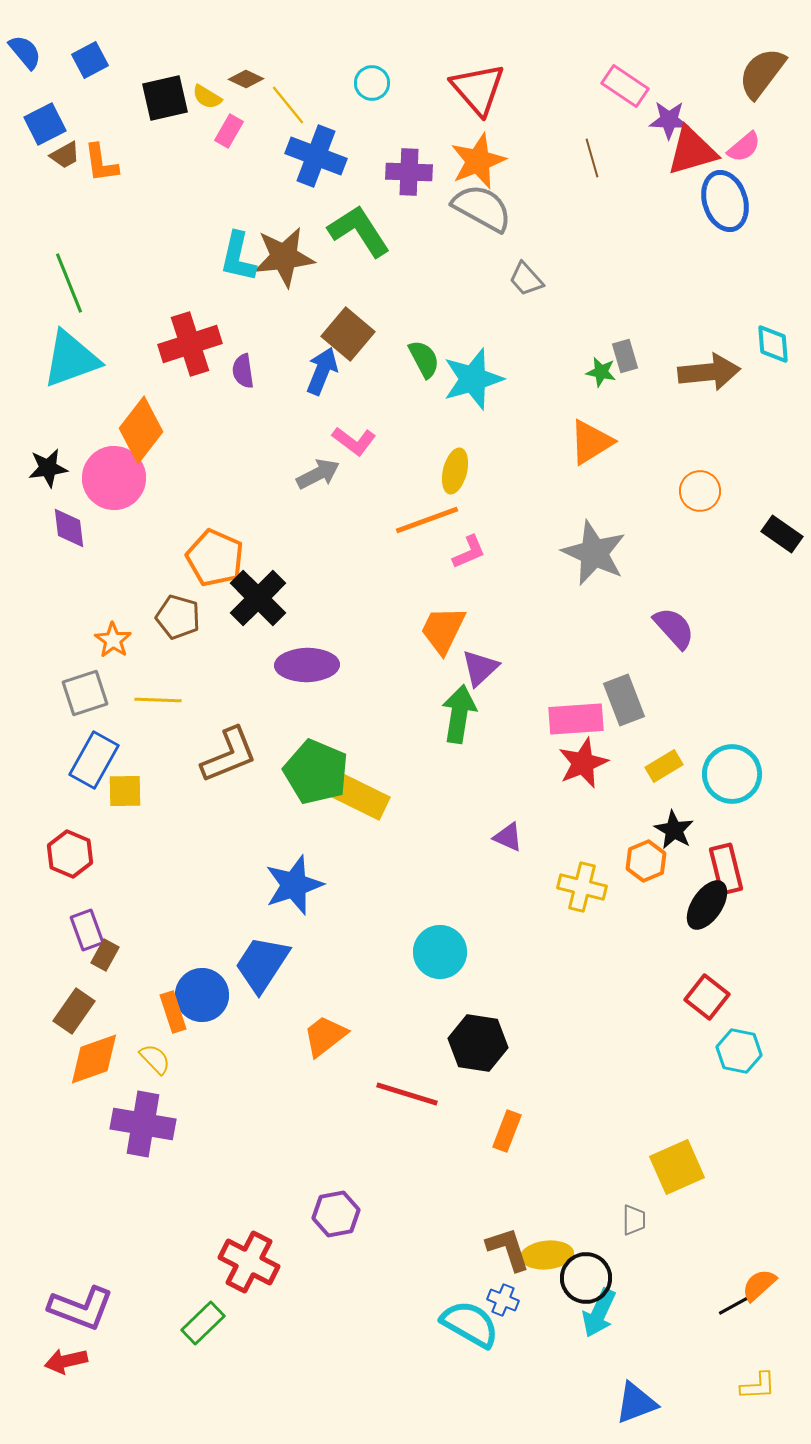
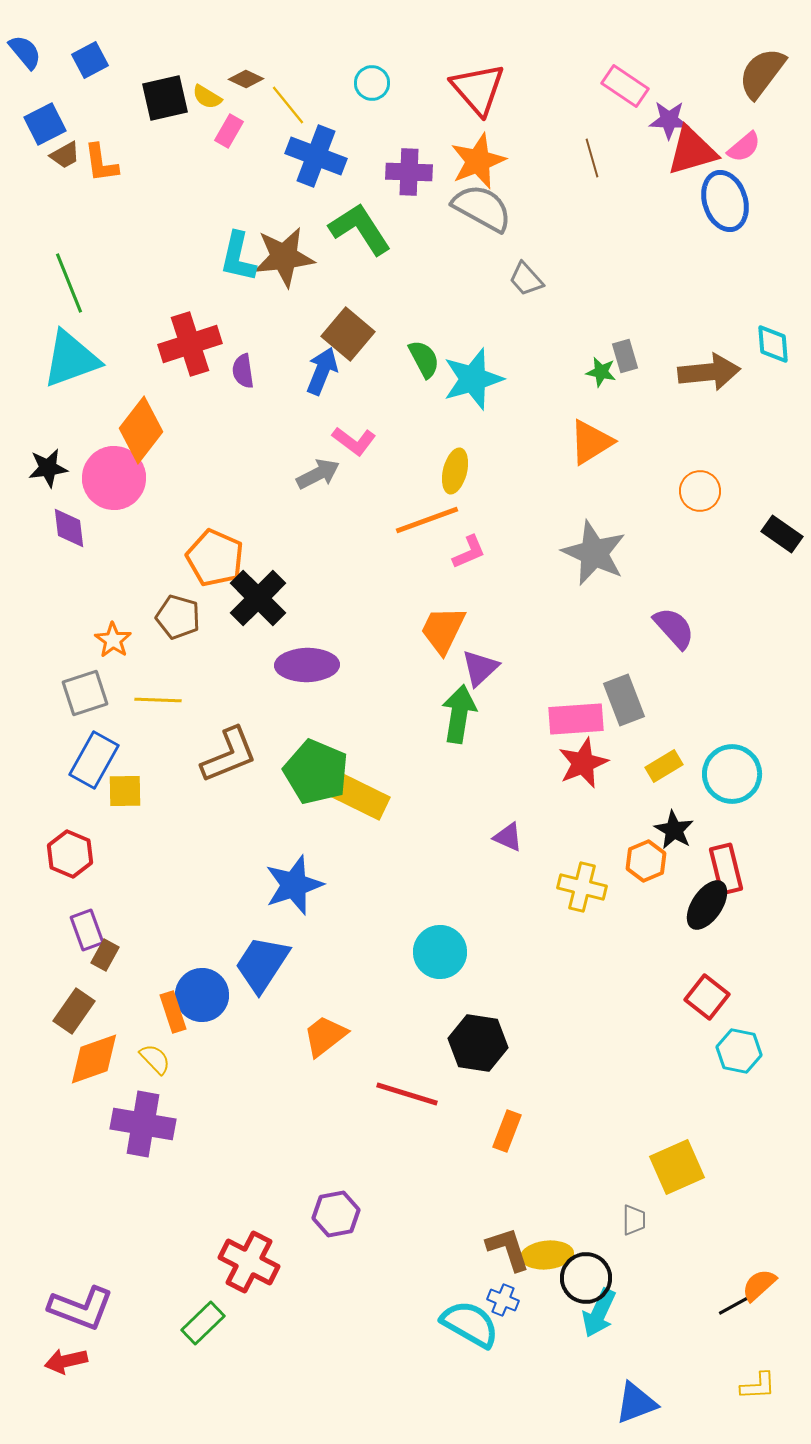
green L-shape at (359, 231): moved 1 px right, 2 px up
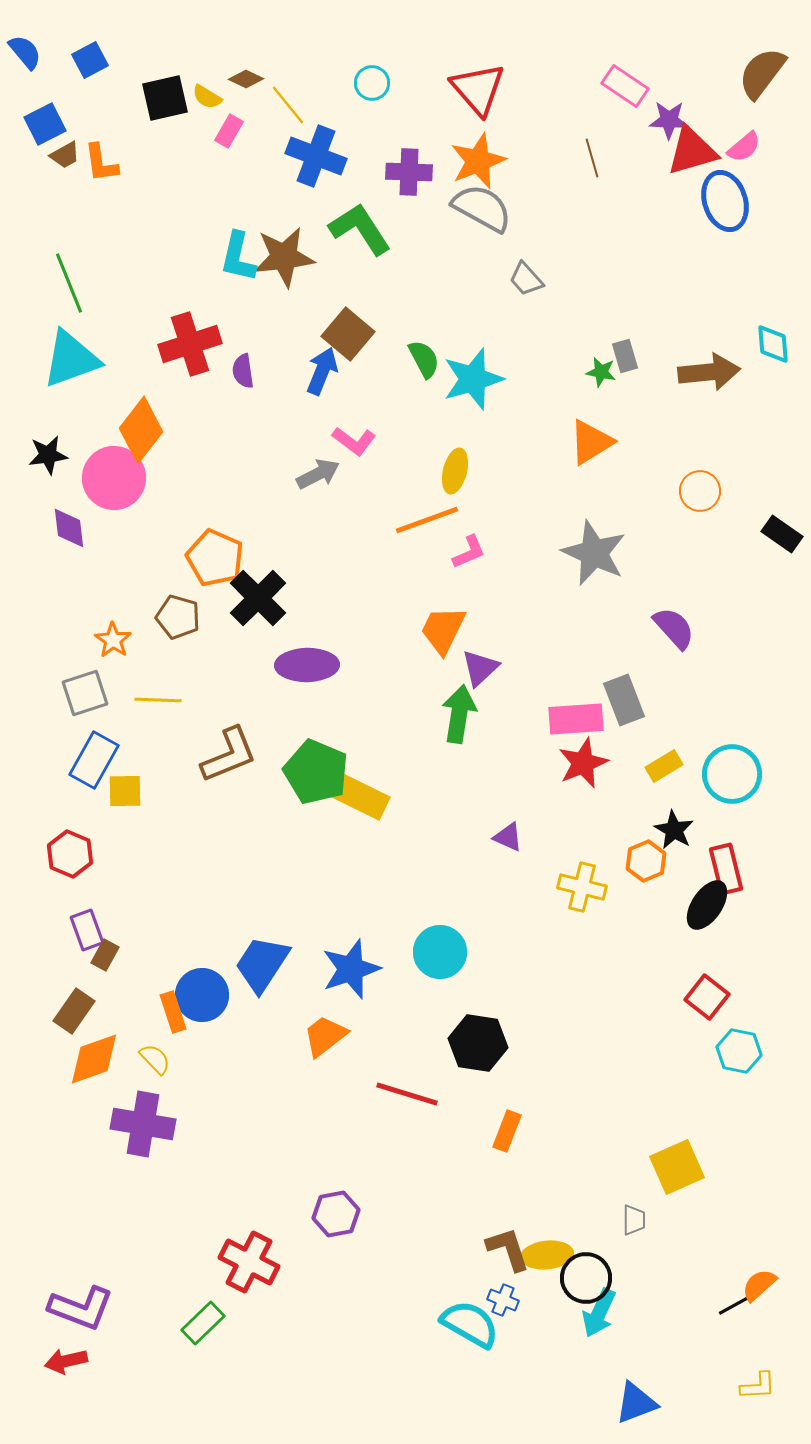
black star at (48, 468): moved 13 px up
blue star at (294, 885): moved 57 px right, 84 px down
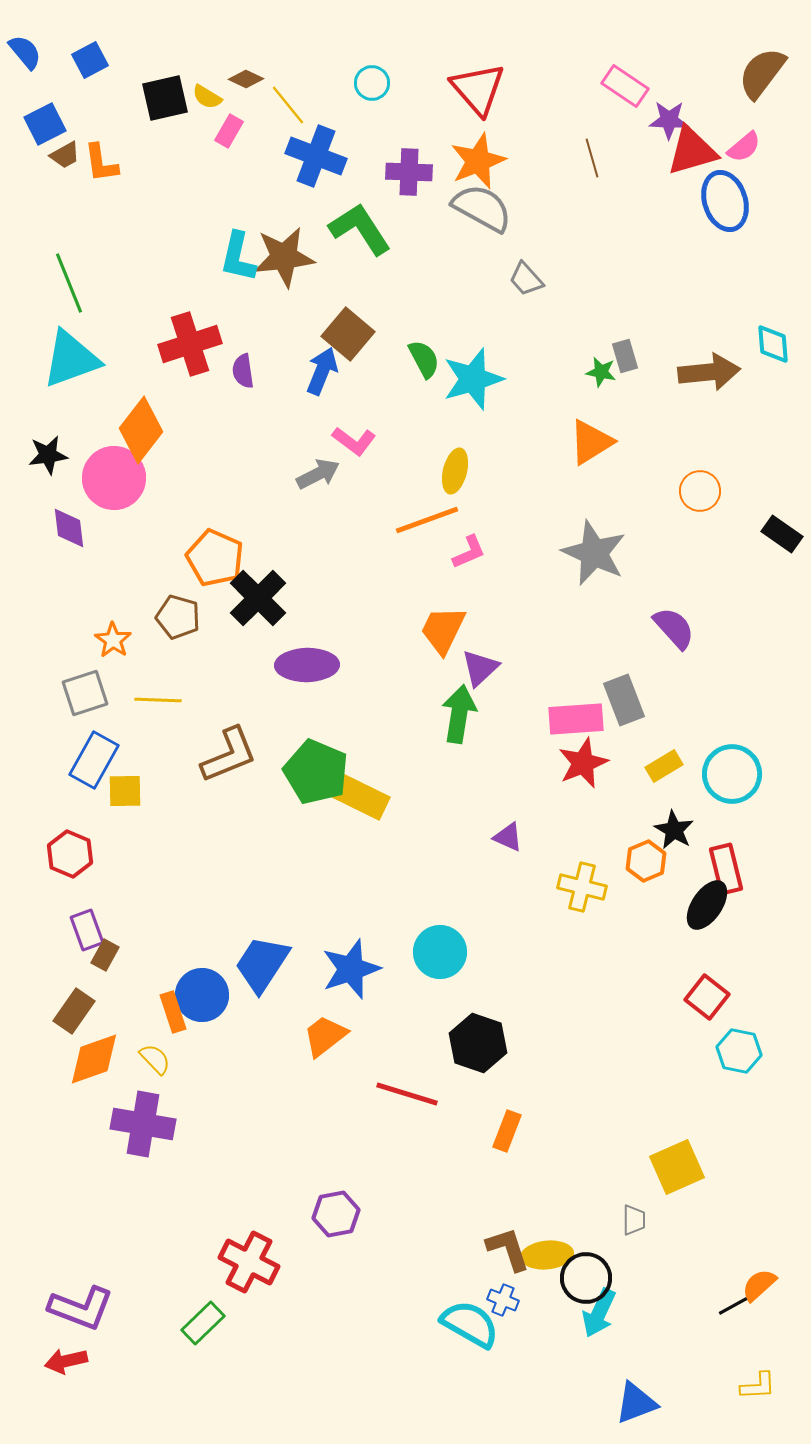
black hexagon at (478, 1043): rotated 10 degrees clockwise
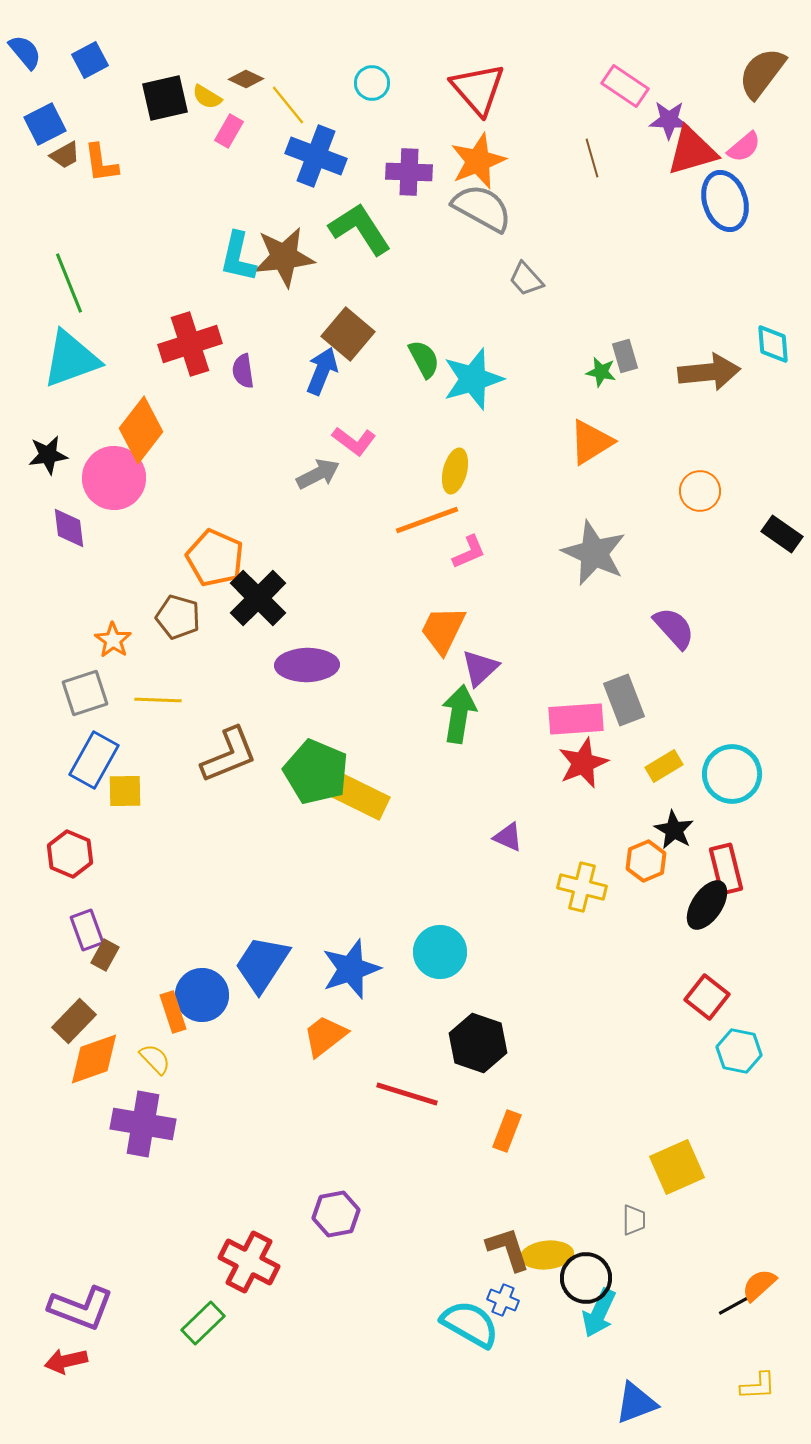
brown rectangle at (74, 1011): moved 10 px down; rotated 9 degrees clockwise
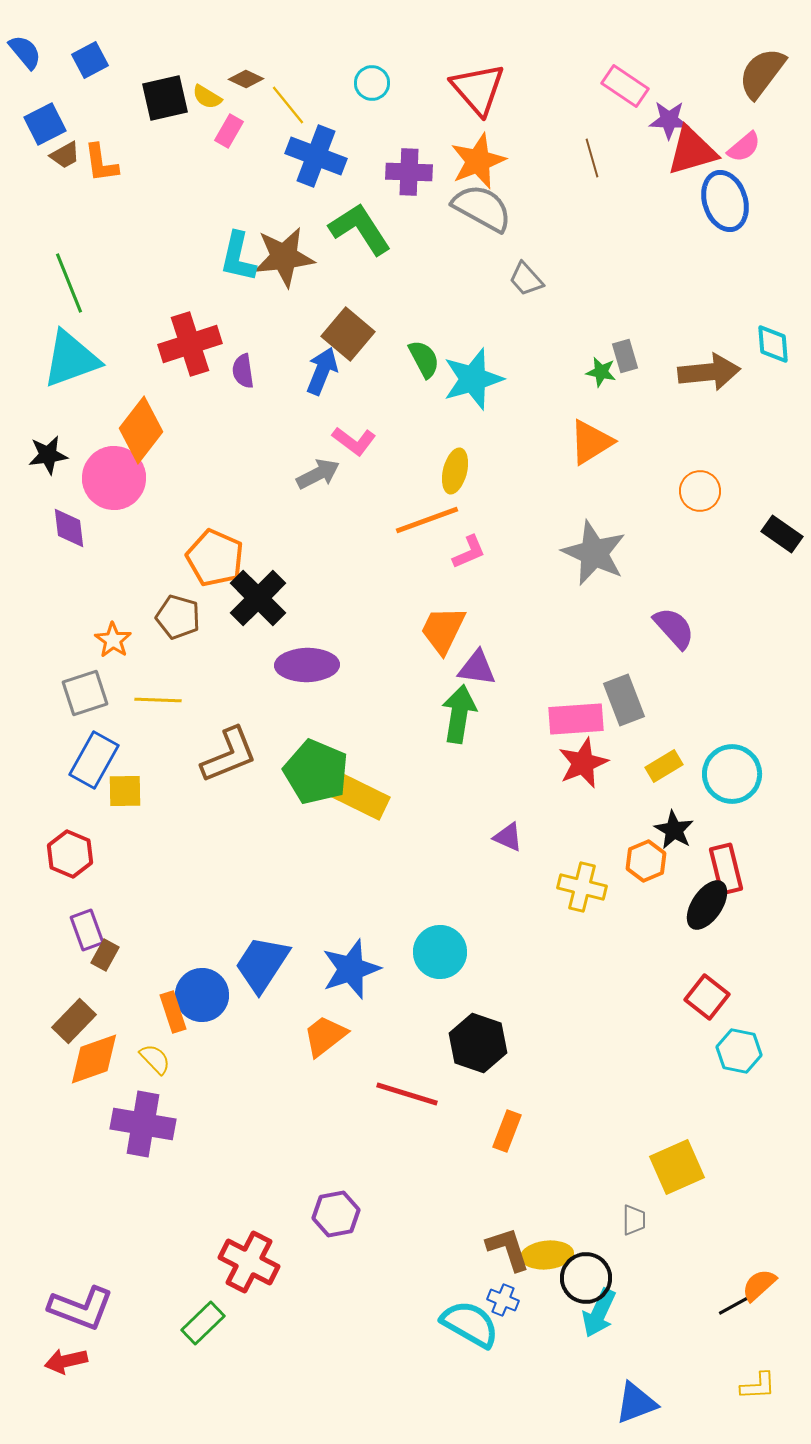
purple triangle at (480, 668): moved 3 px left; rotated 51 degrees clockwise
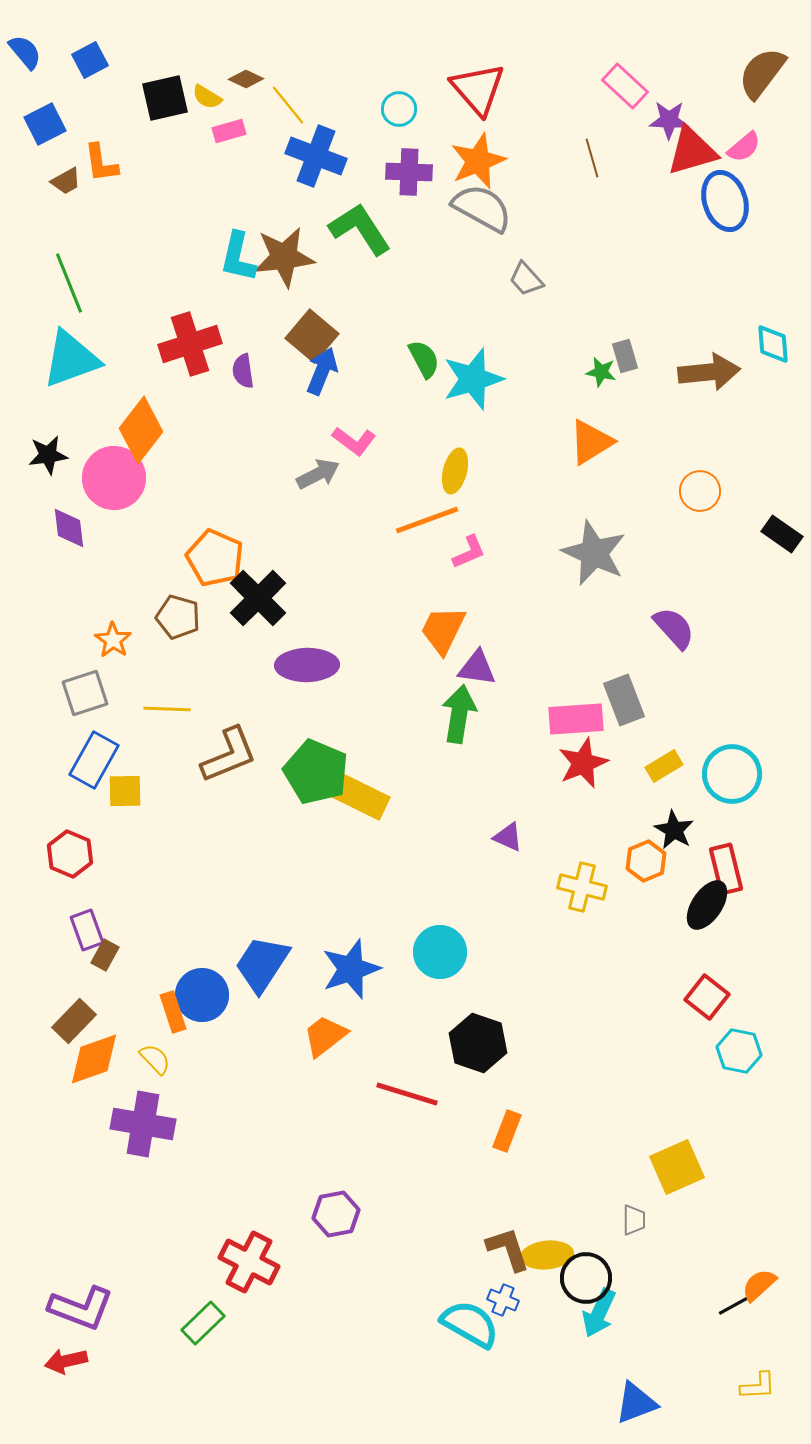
cyan circle at (372, 83): moved 27 px right, 26 px down
pink rectangle at (625, 86): rotated 9 degrees clockwise
pink rectangle at (229, 131): rotated 44 degrees clockwise
brown trapezoid at (65, 155): moved 1 px right, 26 px down
brown square at (348, 334): moved 36 px left, 2 px down
yellow line at (158, 700): moved 9 px right, 9 px down
